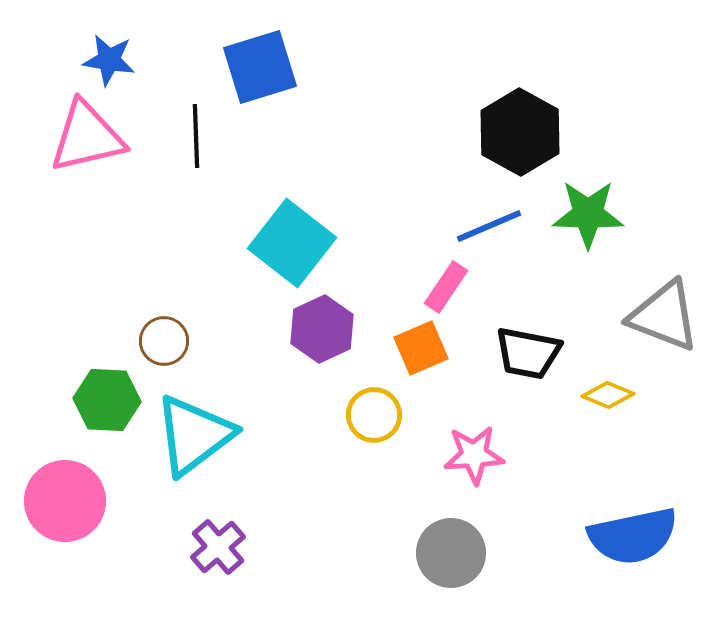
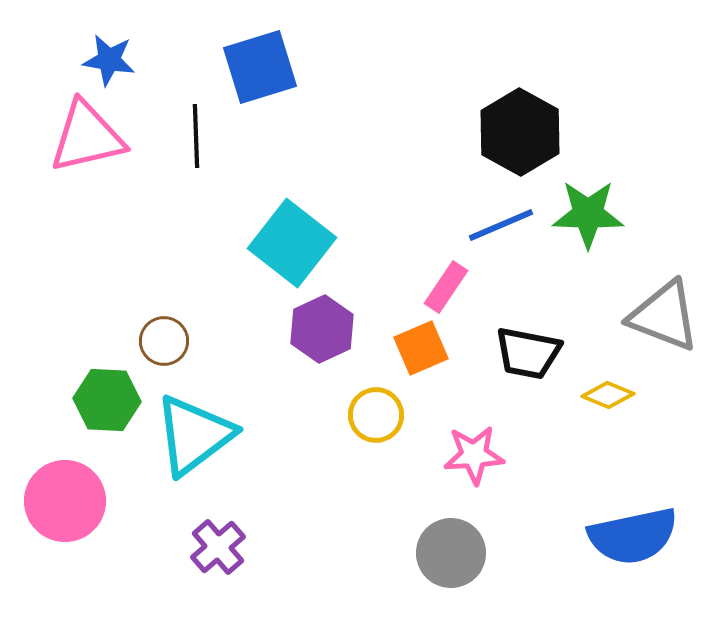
blue line: moved 12 px right, 1 px up
yellow circle: moved 2 px right
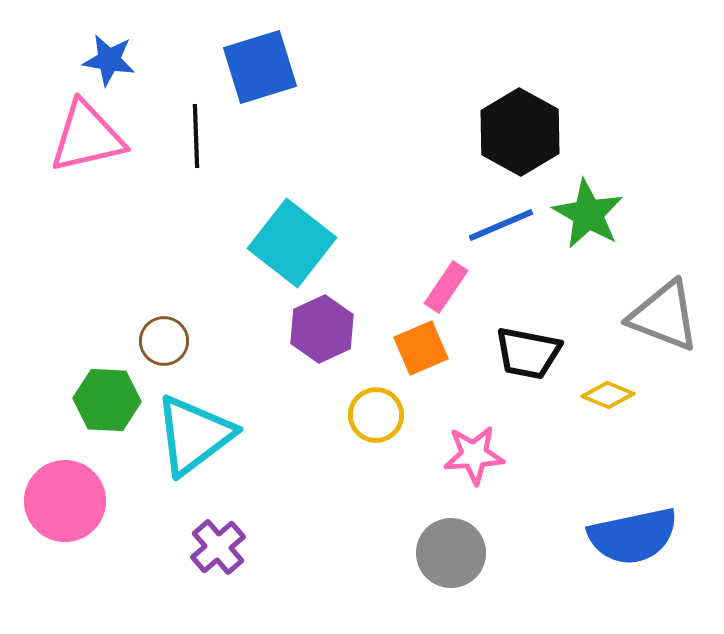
green star: rotated 28 degrees clockwise
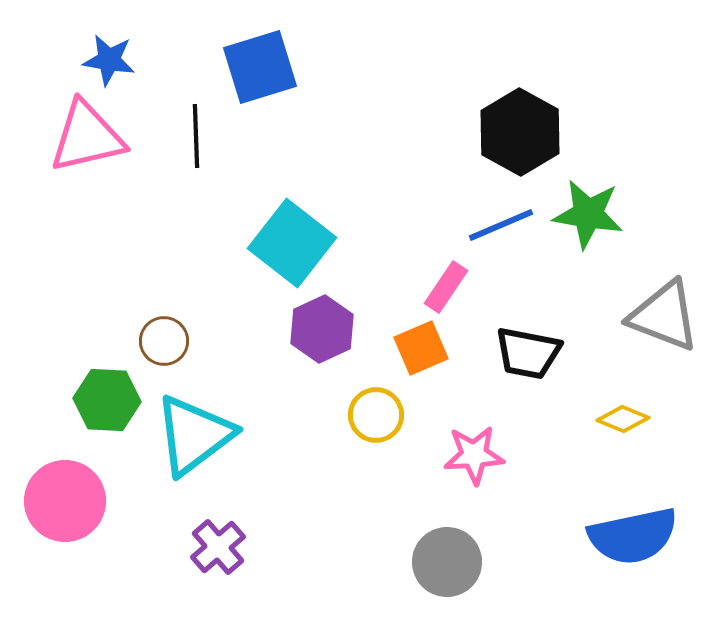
green star: rotated 20 degrees counterclockwise
yellow diamond: moved 15 px right, 24 px down
gray circle: moved 4 px left, 9 px down
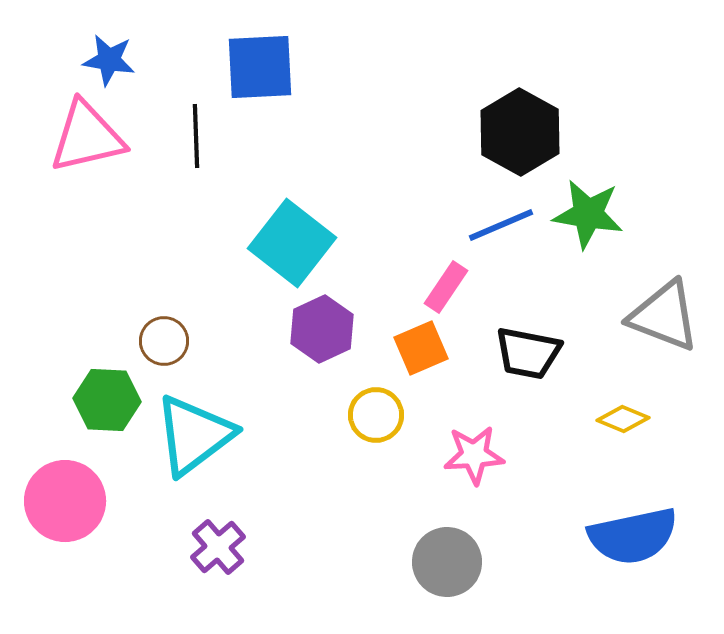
blue square: rotated 14 degrees clockwise
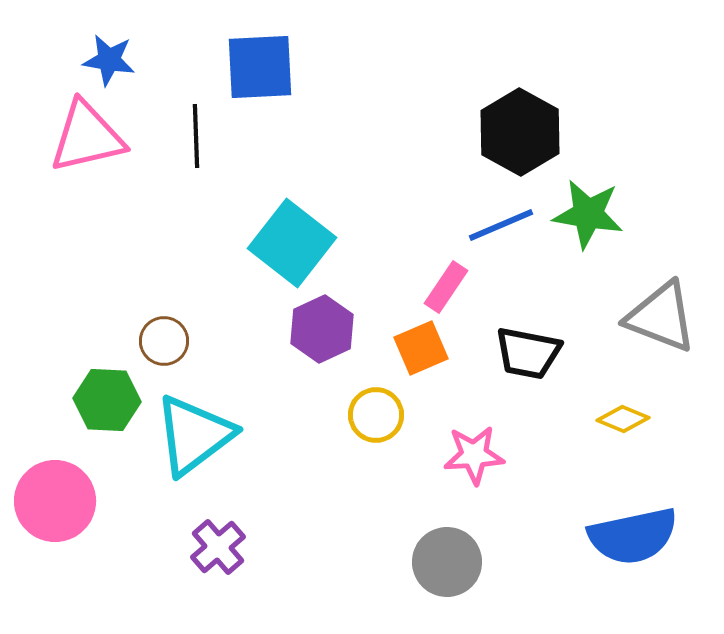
gray triangle: moved 3 px left, 1 px down
pink circle: moved 10 px left
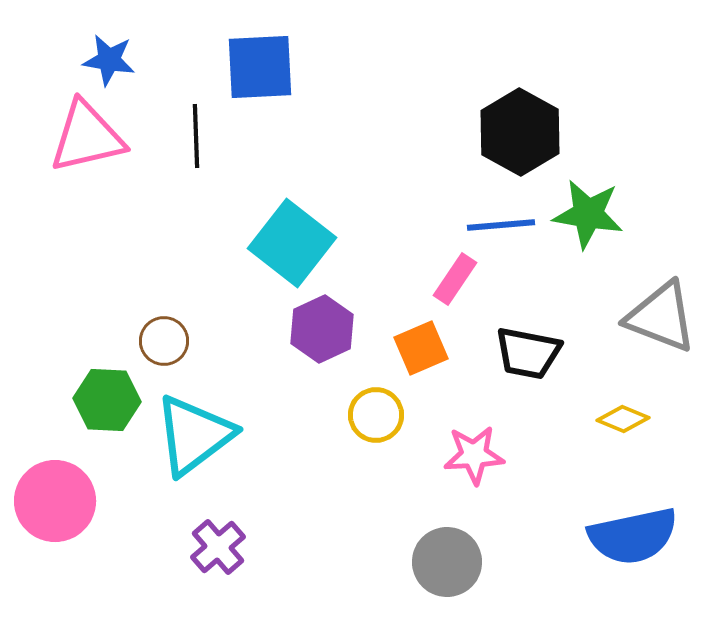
blue line: rotated 18 degrees clockwise
pink rectangle: moved 9 px right, 8 px up
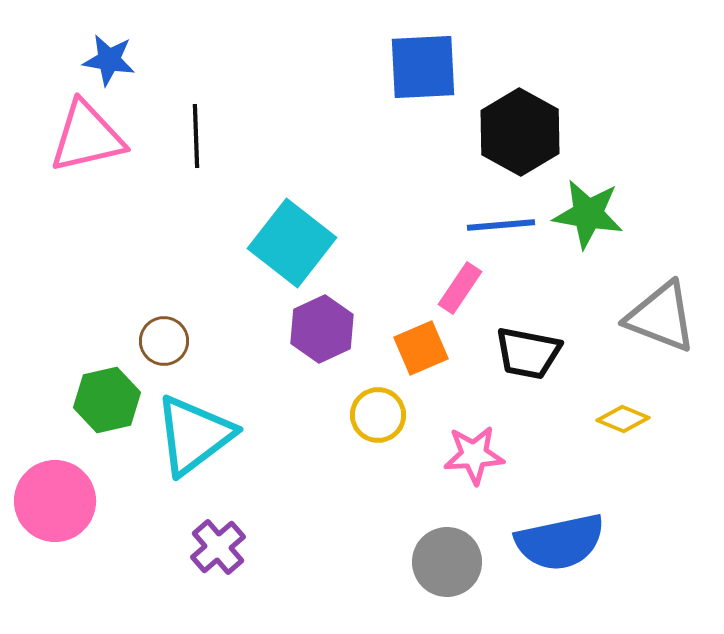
blue square: moved 163 px right
pink rectangle: moved 5 px right, 9 px down
green hexagon: rotated 16 degrees counterclockwise
yellow circle: moved 2 px right
blue semicircle: moved 73 px left, 6 px down
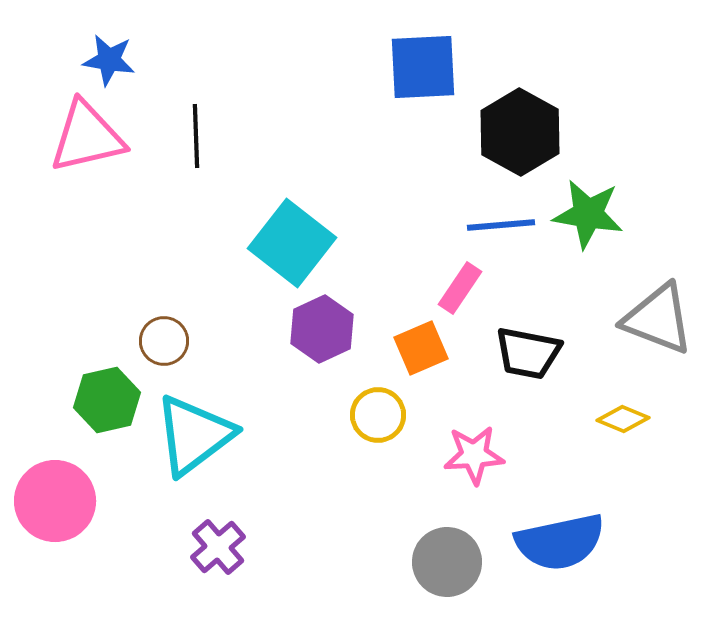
gray triangle: moved 3 px left, 2 px down
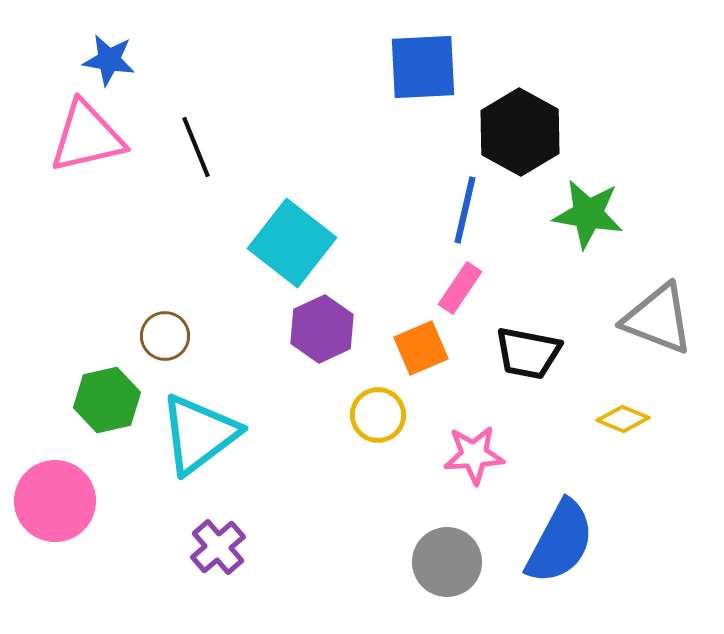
black line: moved 11 px down; rotated 20 degrees counterclockwise
blue line: moved 36 px left, 15 px up; rotated 72 degrees counterclockwise
brown circle: moved 1 px right, 5 px up
cyan triangle: moved 5 px right, 1 px up
blue semicircle: rotated 50 degrees counterclockwise
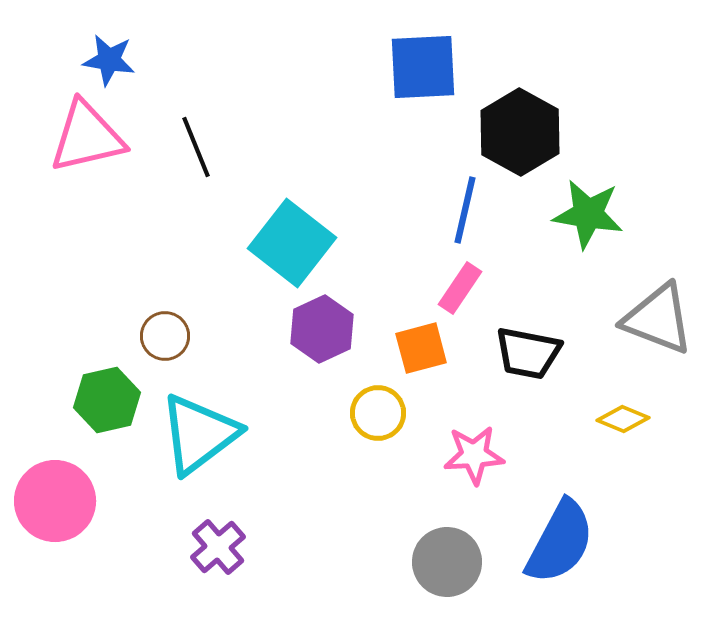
orange square: rotated 8 degrees clockwise
yellow circle: moved 2 px up
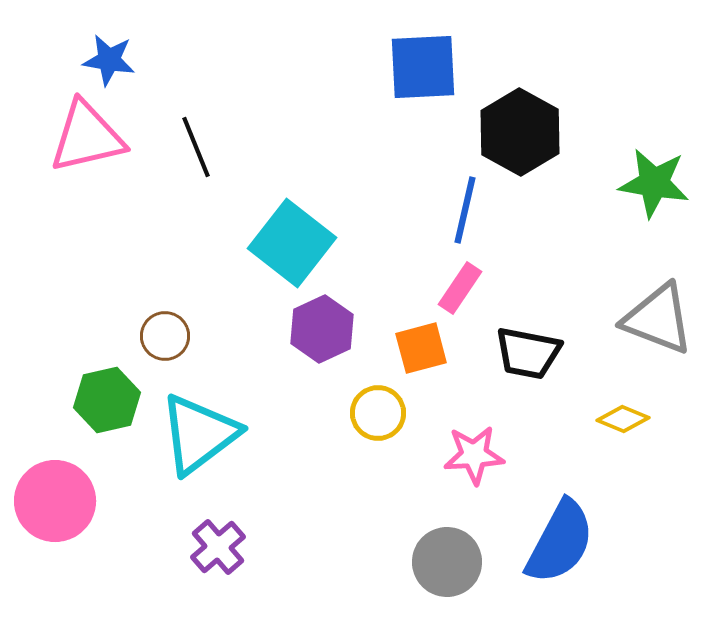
green star: moved 66 px right, 31 px up
